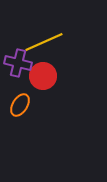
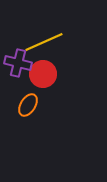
red circle: moved 2 px up
orange ellipse: moved 8 px right
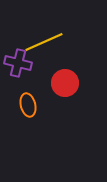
red circle: moved 22 px right, 9 px down
orange ellipse: rotated 45 degrees counterclockwise
